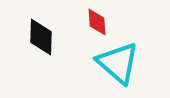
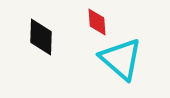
cyan triangle: moved 3 px right, 4 px up
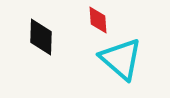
red diamond: moved 1 px right, 2 px up
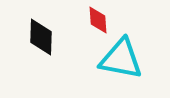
cyan triangle: rotated 30 degrees counterclockwise
